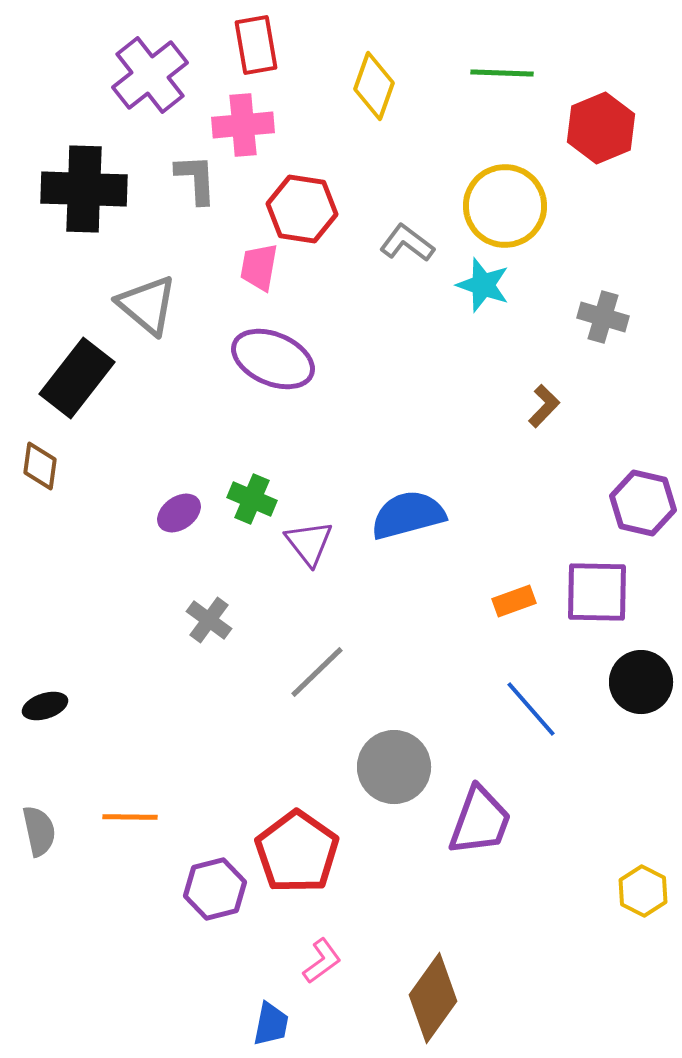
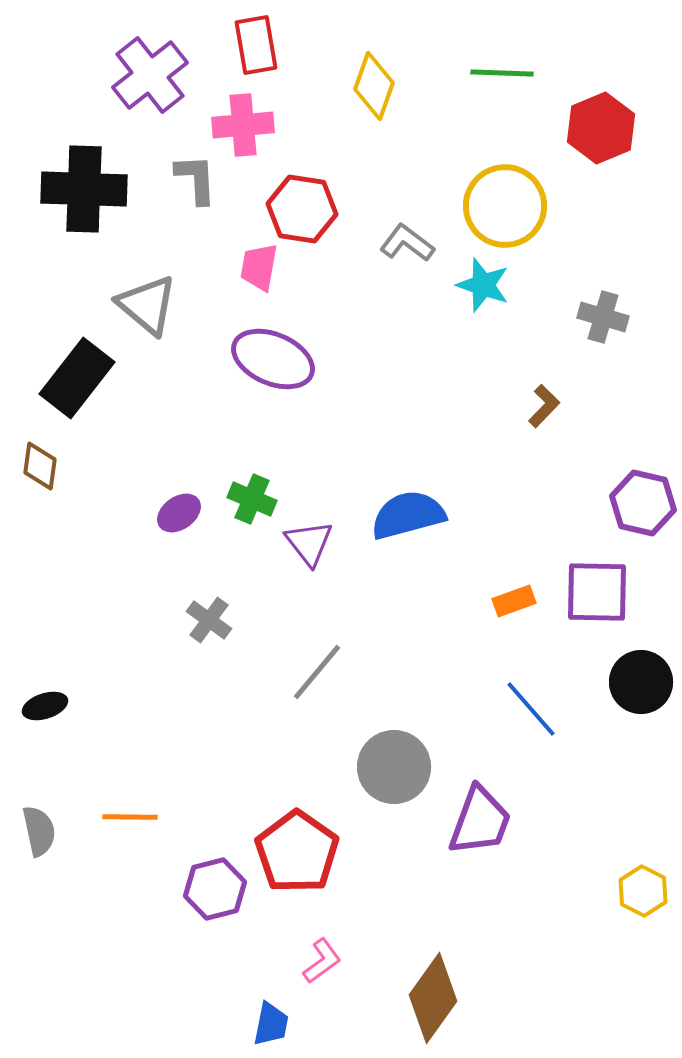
gray line at (317, 672): rotated 6 degrees counterclockwise
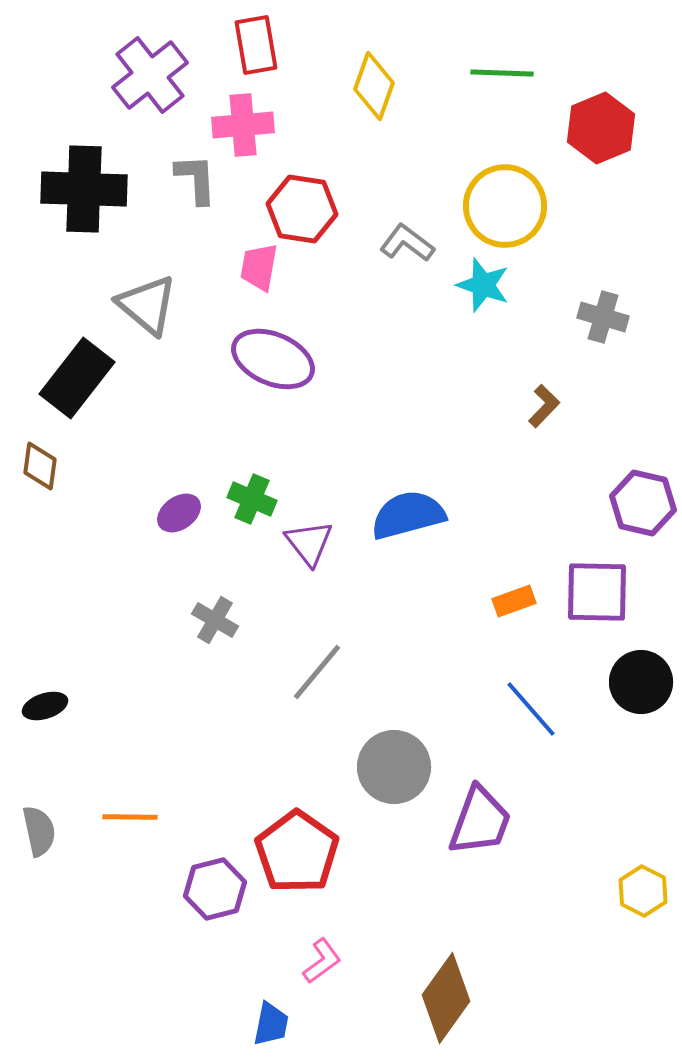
gray cross at (209, 620): moved 6 px right; rotated 6 degrees counterclockwise
brown diamond at (433, 998): moved 13 px right
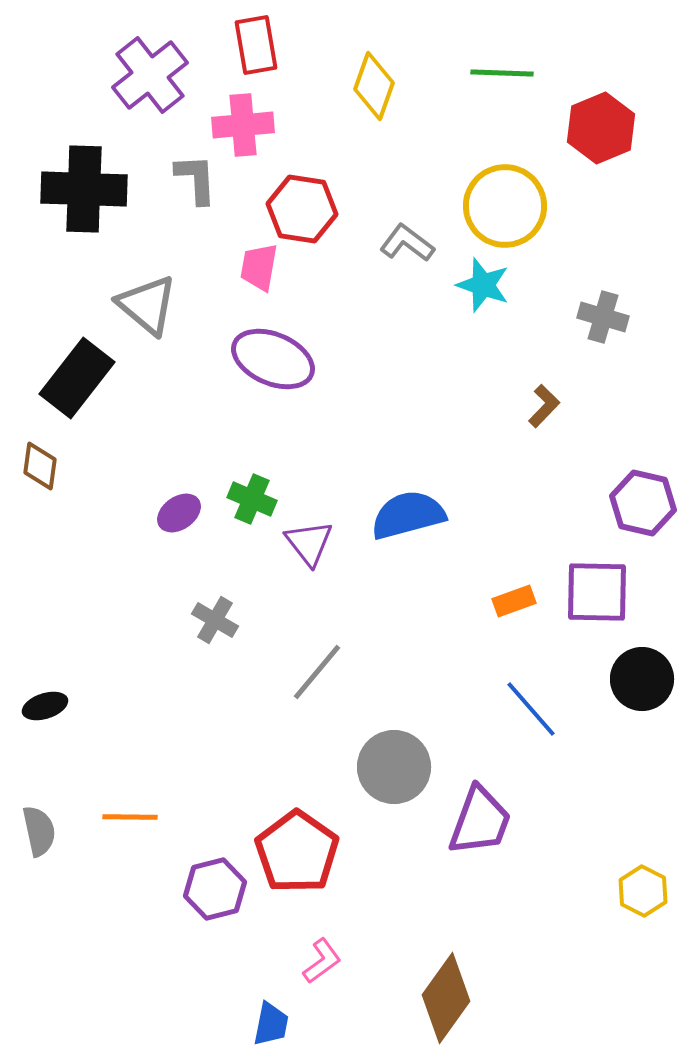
black circle at (641, 682): moved 1 px right, 3 px up
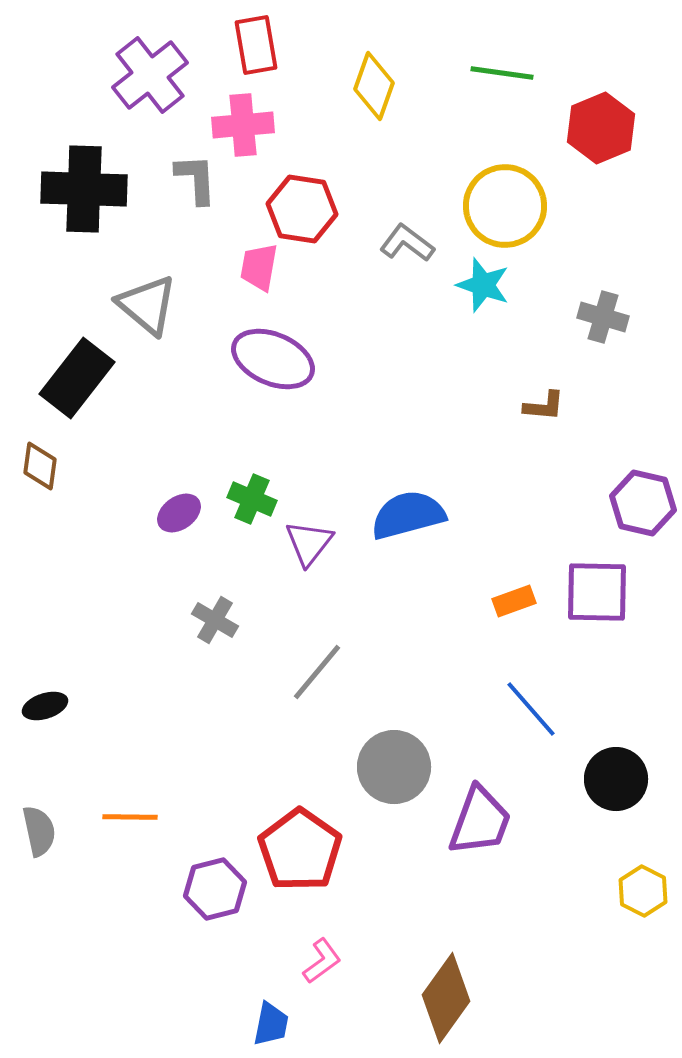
green line at (502, 73): rotated 6 degrees clockwise
brown L-shape at (544, 406): rotated 51 degrees clockwise
purple triangle at (309, 543): rotated 16 degrees clockwise
black circle at (642, 679): moved 26 px left, 100 px down
red pentagon at (297, 852): moved 3 px right, 2 px up
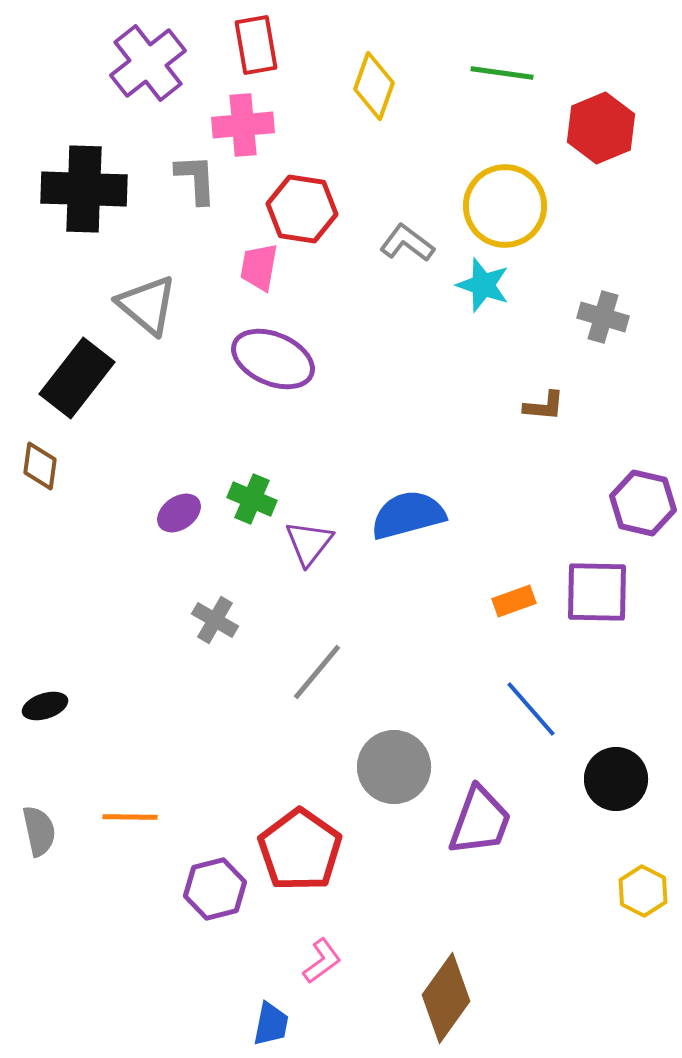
purple cross at (150, 75): moved 2 px left, 12 px up
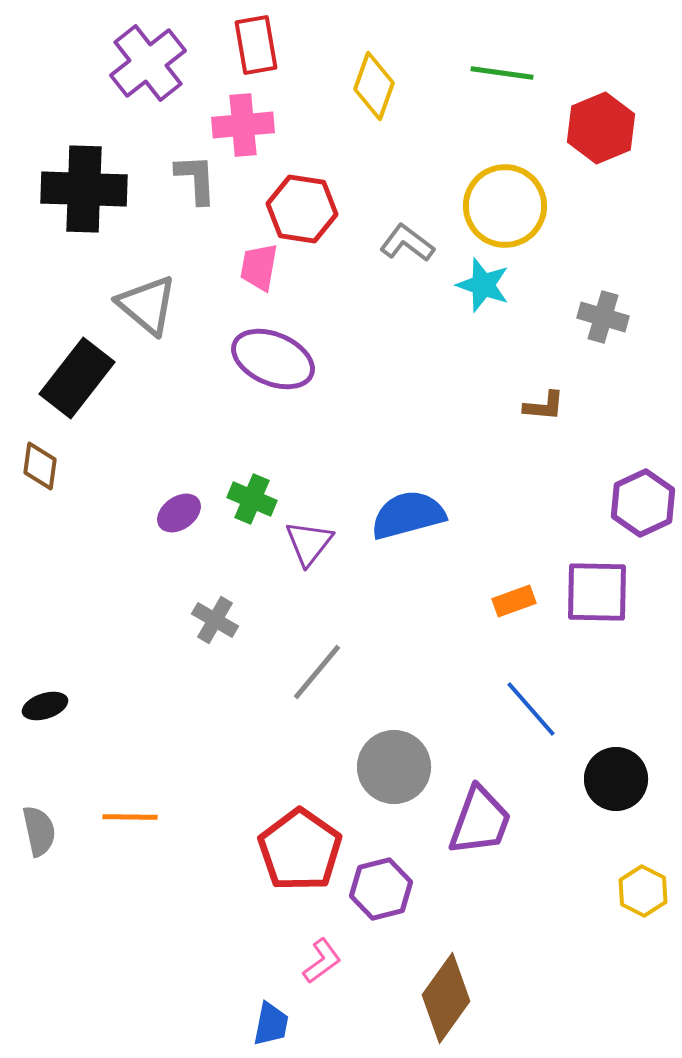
purple hexagon at (643, 503): rotated 22 degrees clockwise
purple hexagon at (215, 889): moved 166 px right
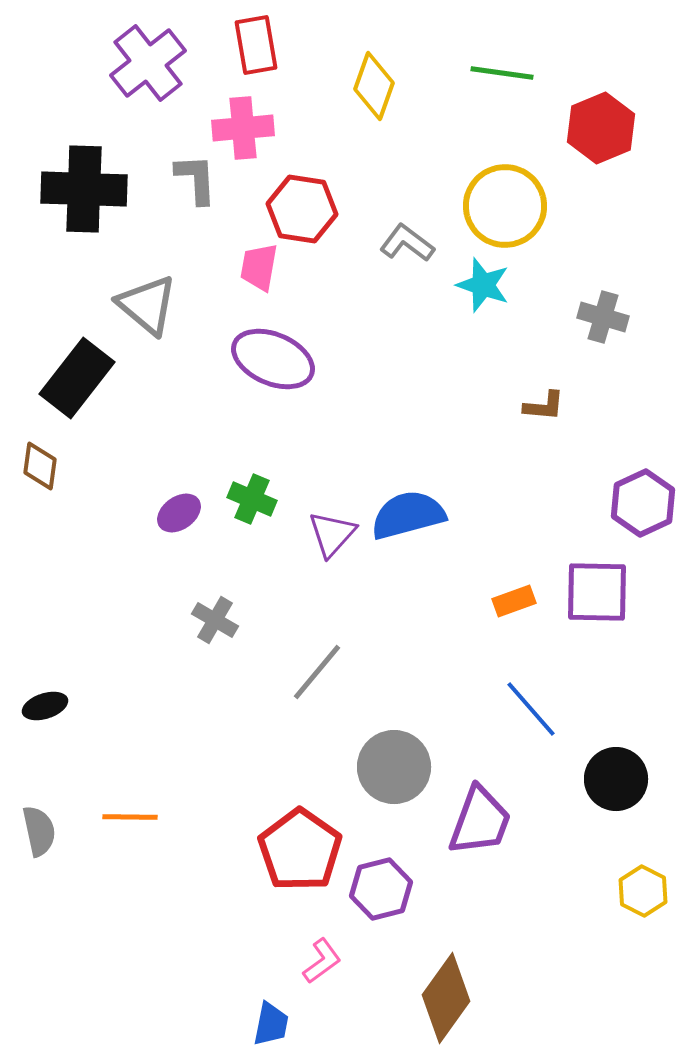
pink cross at (243, 125): moved 3 px down
purple triangle at (309, 543): moved 23 px right, 9 px up; rotated 4 degrees clockwise
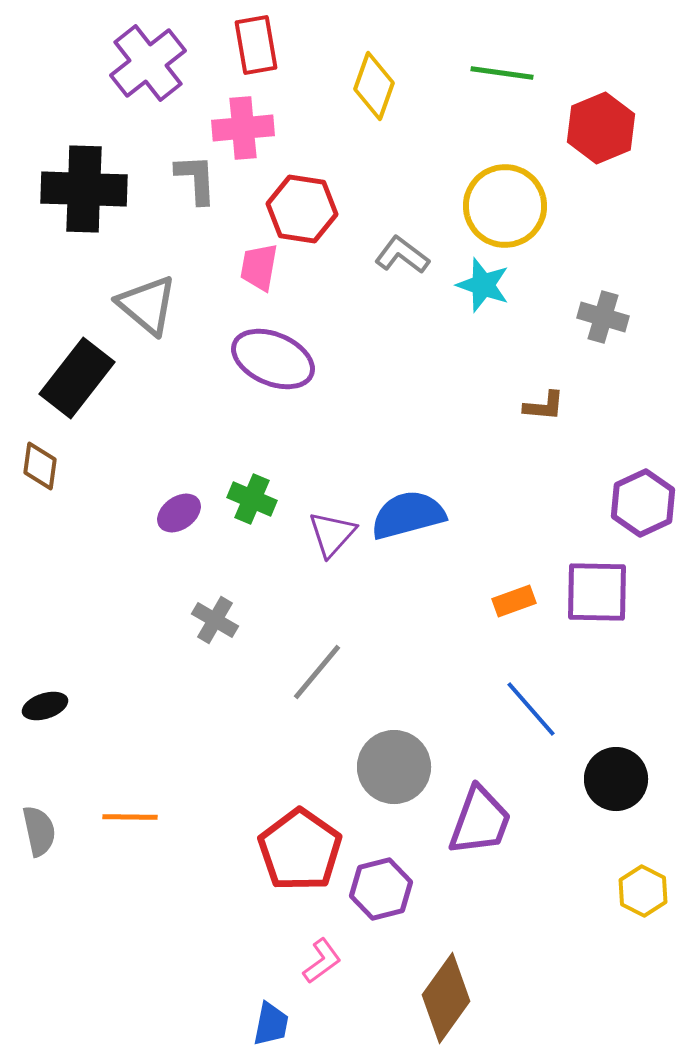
gray L-shape at (407, 243): moved 5 px left, 12 px down
